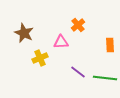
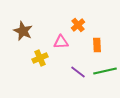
brown star: moved 1 px left, 2 px up
orange rectangle: moved 13 px left
green line: moved 7 px up; rotated 20 degrees counterclockwise
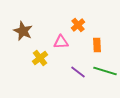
yellow cross: rotated 14 degrees counterclockwise
green line: rotated 30 degrees clockwise
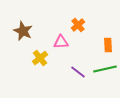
orange rectangle: moved 11 px right
green line: moved 2 px up; rotated 30 degrees counterclockwise
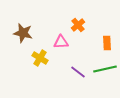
brown star: moved 2 px down; rotated 12 degrees counterclockwise
orange rectangle: moved 1 px left, 2 px up
yellow cross: rotated 21 degrees counterclockwise
